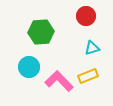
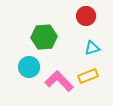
green hexagon: moved 3 px right, 5 px down
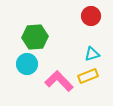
red circle: moved 5 px right
green hexagon: moved 9 px left
cyan triangle: moved 6 px down
cyan circle: moved 2 px left, 3 px up
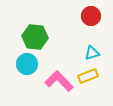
green hexagon: rotated 10 degrees clockwise
cyan triangle: moved 1 px up
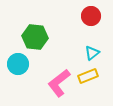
cyan triangle: rotated 21 degrees counterclockwise
cyan circle: moved 9 px left
pink L-shape: moved 2 px down; rotated 84 degrees counterclockwise
